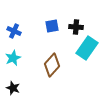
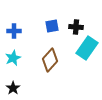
blue cross: rotated 24 degrees counterclockwise
brown diamond: moved 2 px left, 5 px up
black star: rotated 16 degrees clockwise
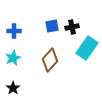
black cross: moved 4 px left; rotated 16 degrees counterclockwise
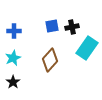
black star: moved 6 px up
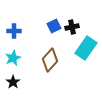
blue square: moved 2 px right; rotated 16 degrees counterclockwise
cyan rectangle: moved 1 px left
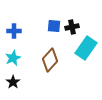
blue square: rotated 32 degrees clockwise
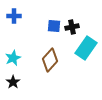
blue cross: moved 15 px up
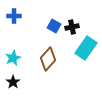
blue square: rotated 24 degrees clockwise
brown diamond: moved 2 px left, 1 px up
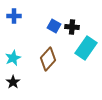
black cross: rotated 16 degrees clockwise
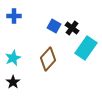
black cross: moved 1 px down; rotated 32 degrees clockwise
